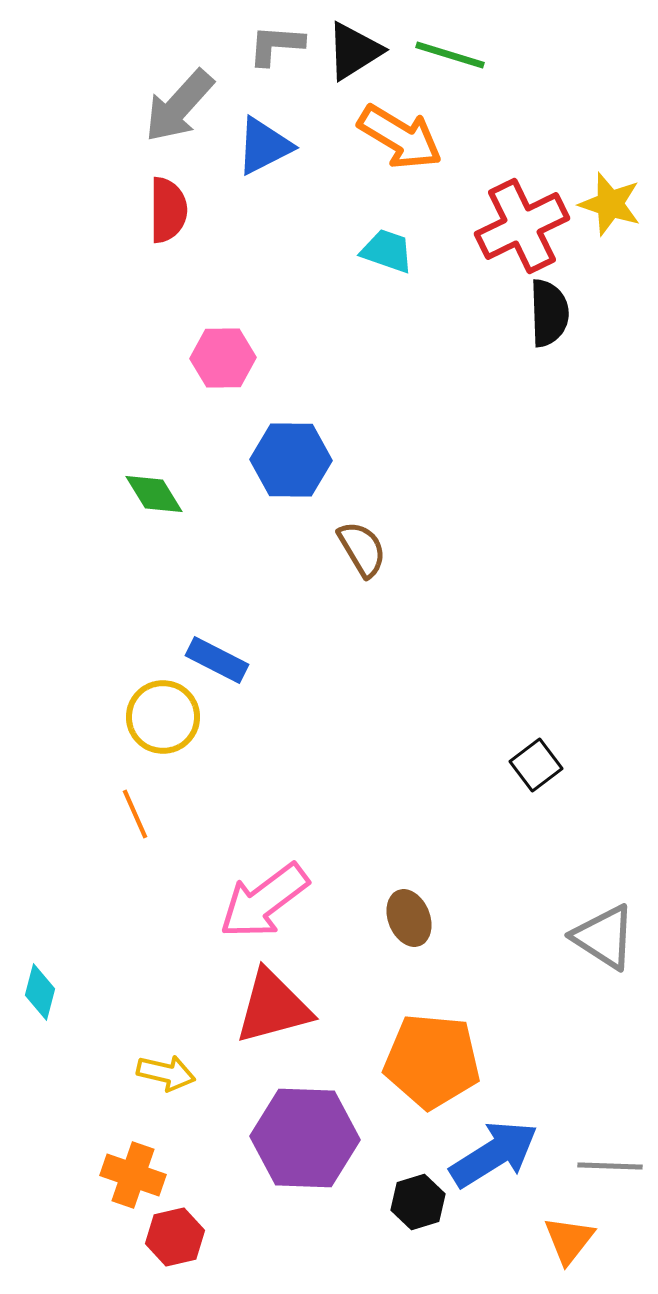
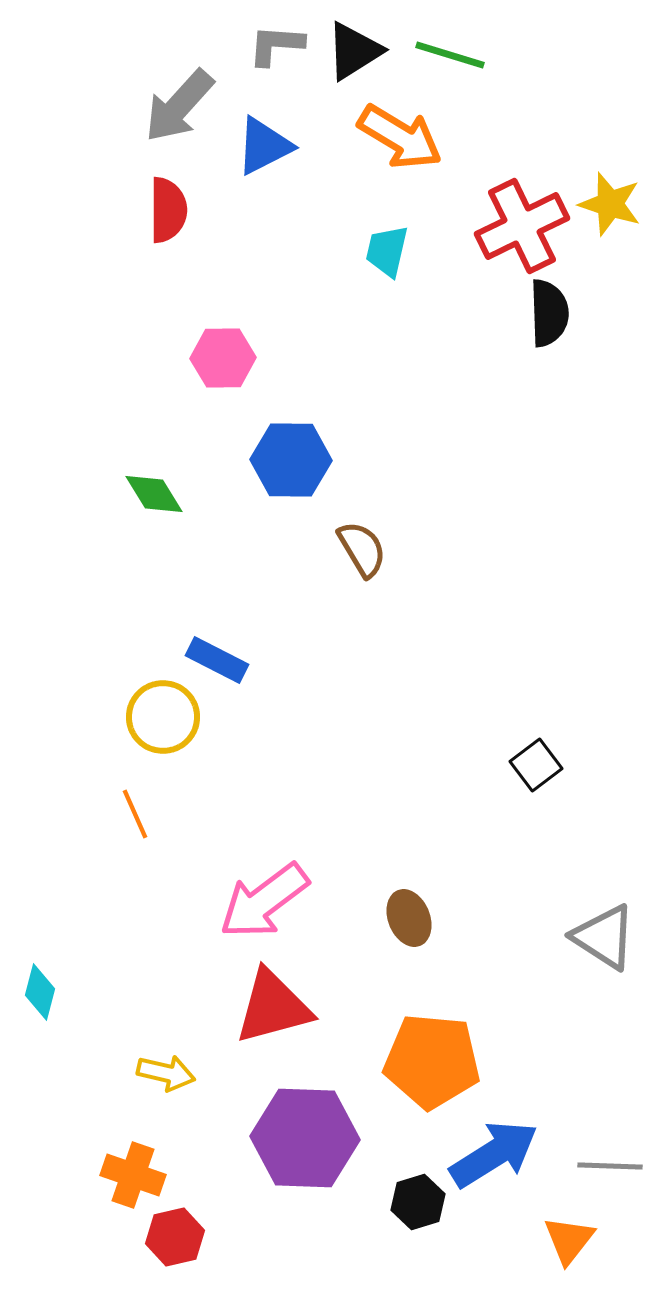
cyan trapezoid: rotated 96 degrees counterclockwise
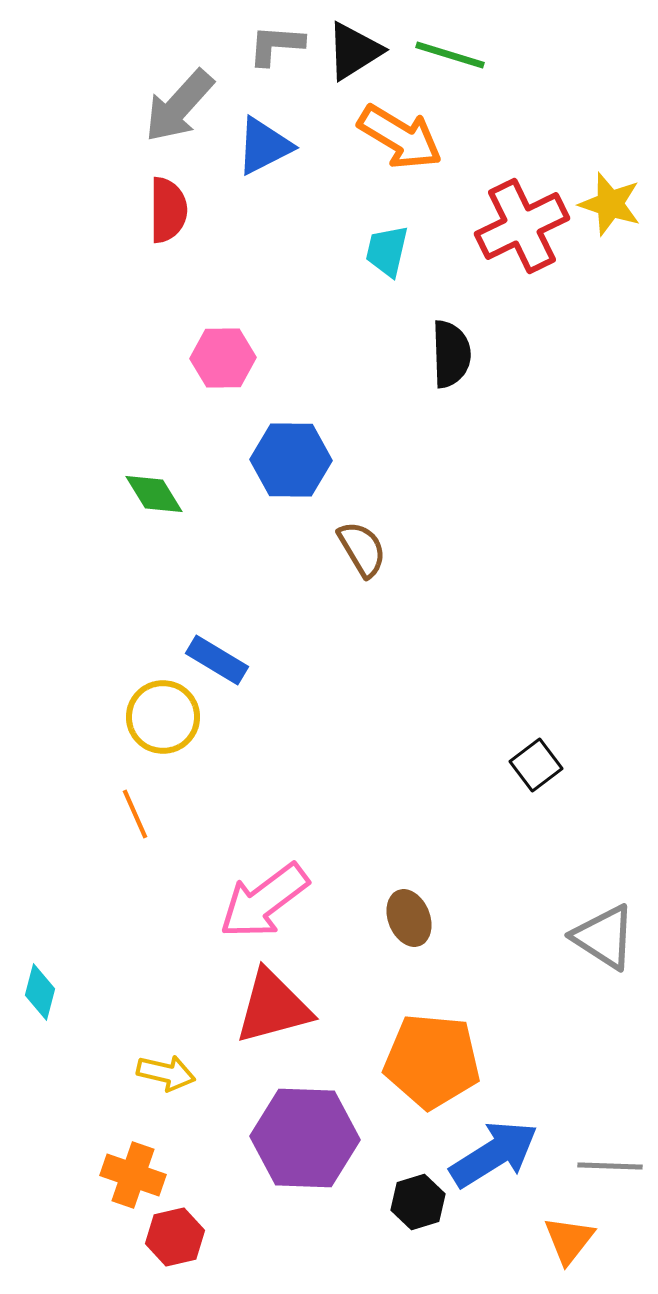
black semicircle: moved 98 px left, 41 px down
blue rectangle: rotated 4 degrees clockwise
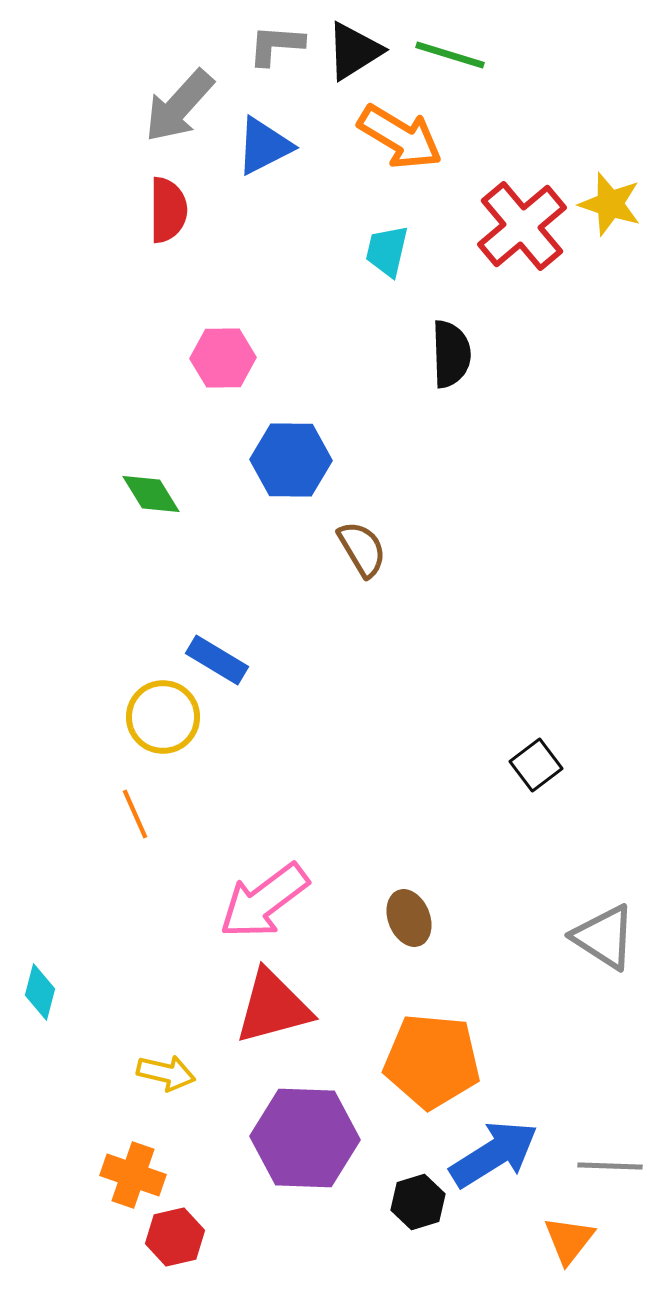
red cross: rotated 14 degrees counterclockwise
green diamond: moved 3 px left
